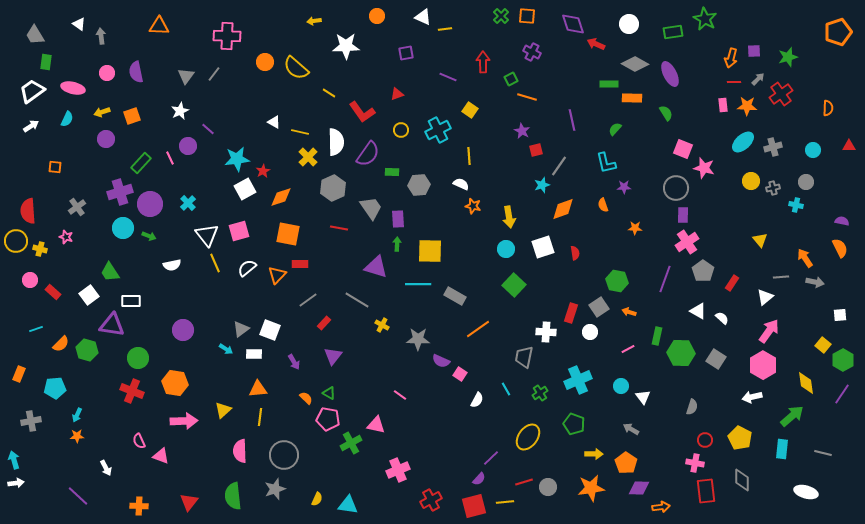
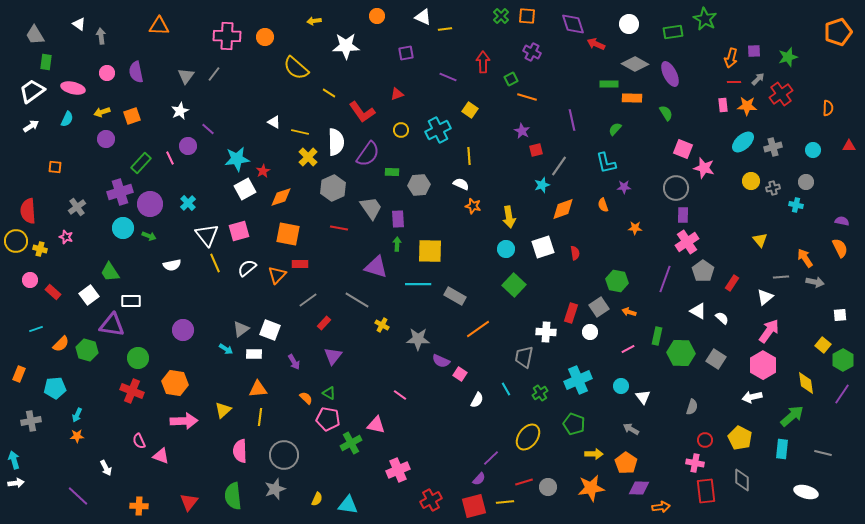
orange circle at (265, 62): moved 25 px up
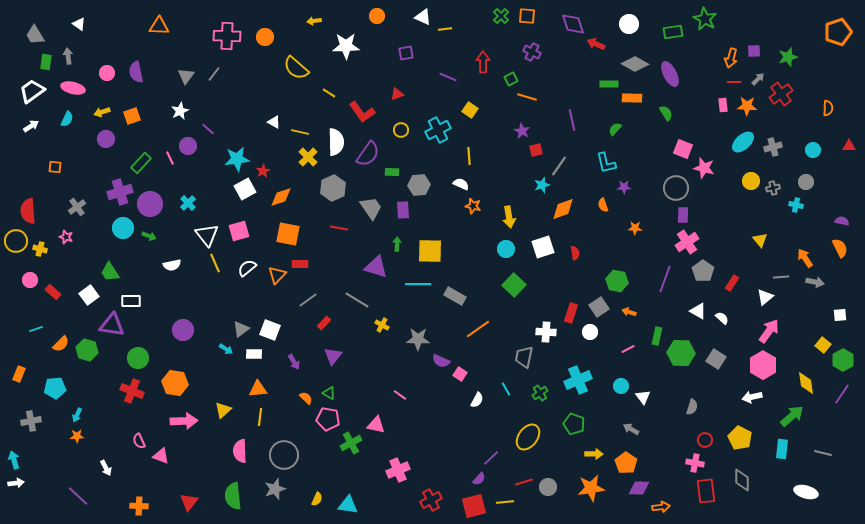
gray arrow at (101, 36): moved 33 px left, 20 px down
purple rectangle at (398, 219): moved 5 px right, 9 px up
